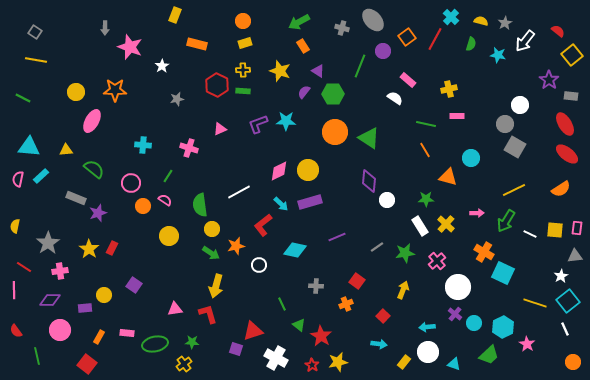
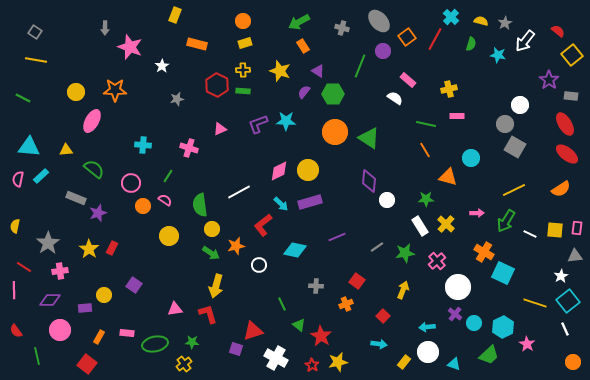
gray ellipse at (373, 20): moved 6 px right, 1 px down
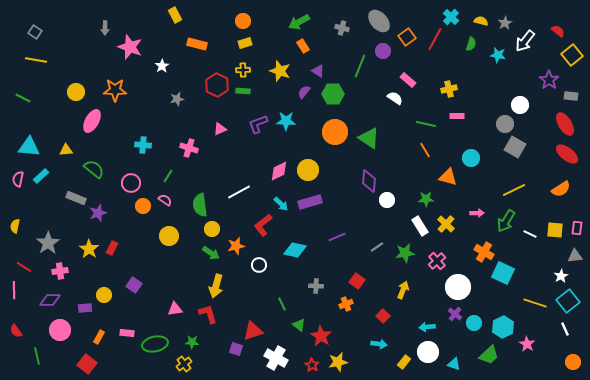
yellow rectangle at (175, 15): rotated 49 degrees counterclockwise
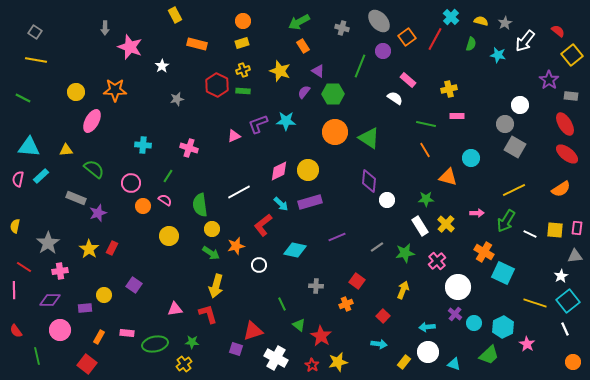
yellow rectangle at (245, 43): moved 3 px left
yellow cross at (243, 70): rotated 16 degrees counterclockwise
pink triangle at (220, 129): moved 14 px right, 7 px down
